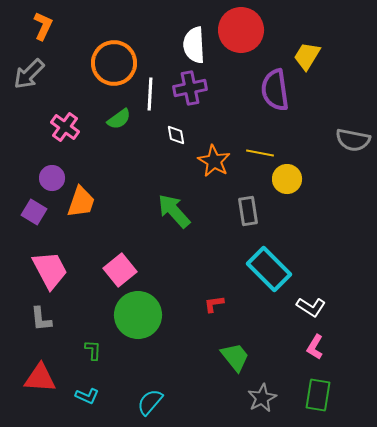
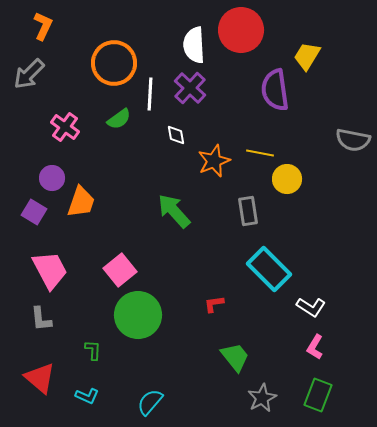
purple cross: rotated 36 degrees counterclockwise
orange star: rotated 20 degrees clockwise
red triangle: rotated 36 degrees clockwise
green rectangle: rotated 12 degrees clockwise
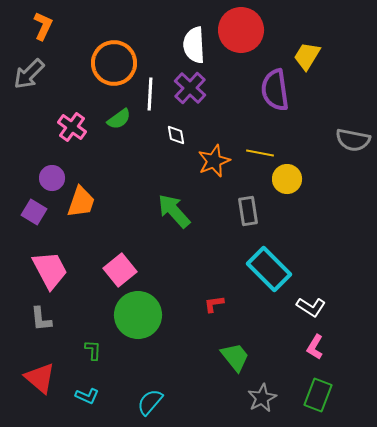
pink cross: moved 7 px right
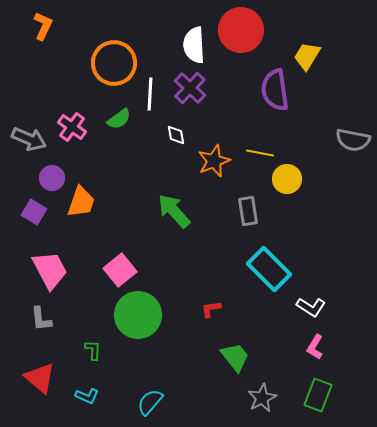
gray arrow: moved 65 px down; rotated 112 degrees counterclockwise
red L-shape: moved 3 px left, 5 px down
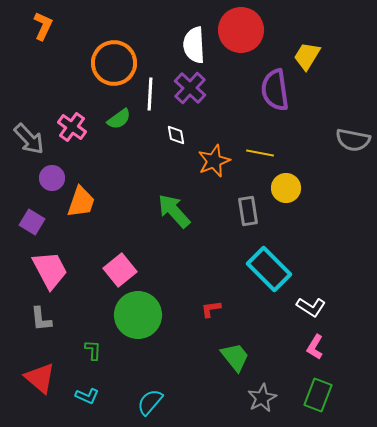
gray arrow: rotated 24 degrees clockwise
yellow circle: moved 1 px left, 9 px down
purple square: moved 2 px left, 10 px down
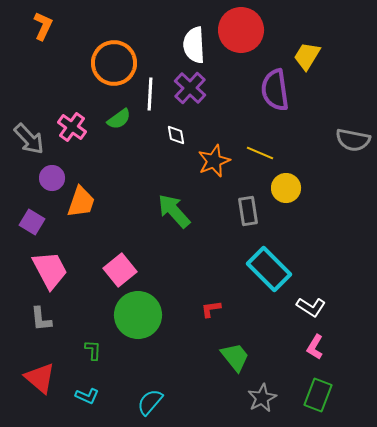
yellow line: rotated 12 degrees clockwise
